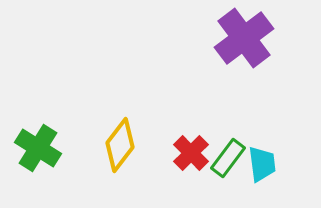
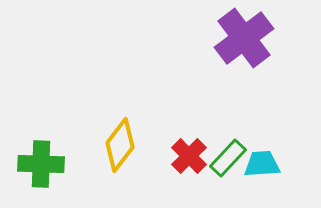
green cross: moved 3 px right, 16 px down; rotated 30 degrees counterclockwise
red cross: moved 2 px left, 3 px down
green rectangle: rotated 6 degrees clockwise
cyan trapezoid: rotated 87 degrees counterclockwise
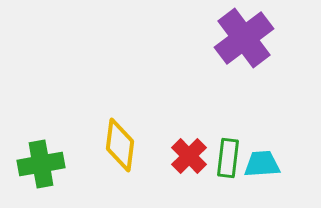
yellow diamond: rotated 30 degrees counterclockwise
green rectangle: rotated 36 degrees counterclockwise
green cross: rotated 12 degrees counterclockwise
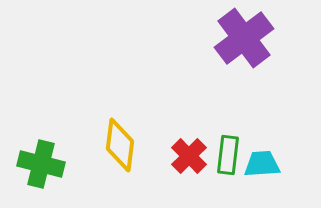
green rectangle: moved 3 px up
green cross: rotated 24 degrees clockwise
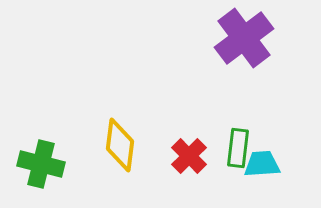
green rectangle: moved 10 px right, 7 px up
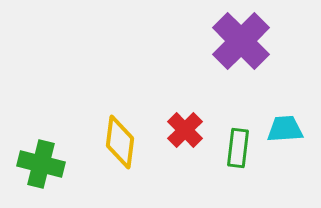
purple cross: moved 3 px left, 3 px down; rotated 8 degrees counterclockwise
yellow diamond: moved 3 px up
red cross: moved 4 px left, 26 px up
cyan trapezoid: moved 23 px right, 35 px up
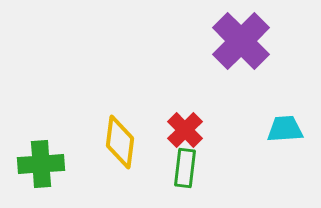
green rectangle: moved 53 px left, 20 px down
green cross: rotated 18 degrees counterclockwise
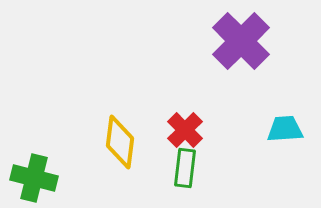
green cross: moved 7 px left, 14 px down; rotated 18 degrees clockwise
